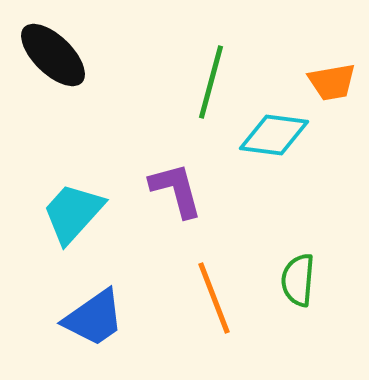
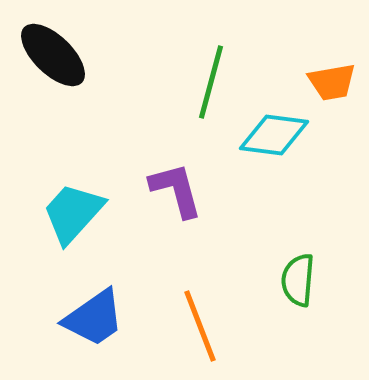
orange line: moved 14 px left, 28 px down
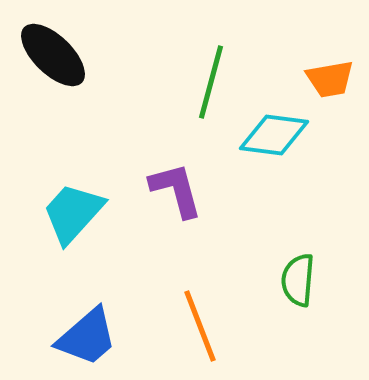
orange trapezoid: moved 2 px left, 3 px up
blue trapezoid: moved 7 px left, 19 px down; rotated 6 degrees counterclockwise
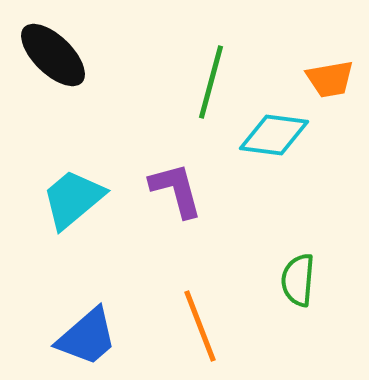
cyan trapezoid: moved 14 px up; rotated 8 degrees clockwise
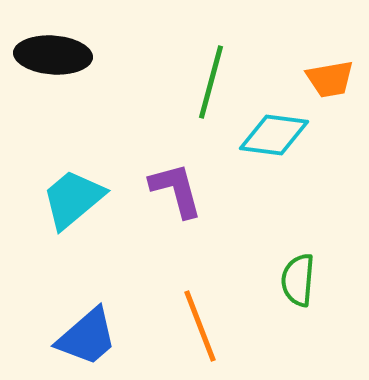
black ellipse: rotated 40 degrees counterclockwise
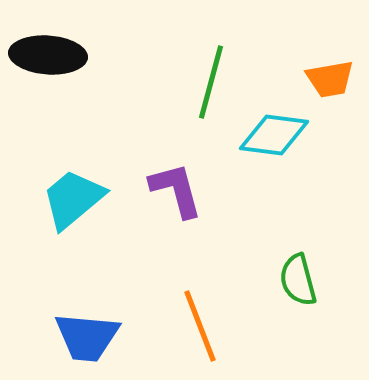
black ellipse: moved 5 px left
green semicircle: rotated 20 degrees counterclockwise
blue trapezoid: rotated 46 degrees clockwise
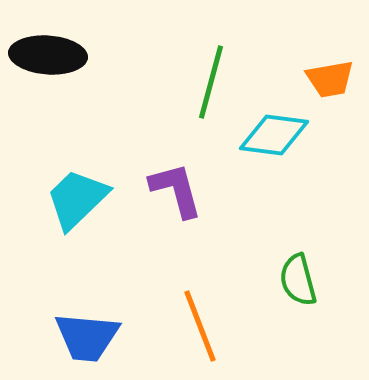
cyan trapezoid: moved 4 px right; rotated 4 degrees counterclockwise
